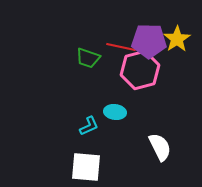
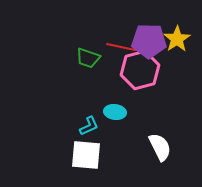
white square: moved 12 px up
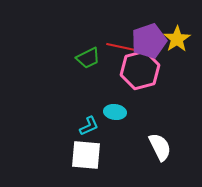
purple pentagon: rotated 20 degrees counterclockwise
green trapezoid: rotated 45 degrees counterclockwise
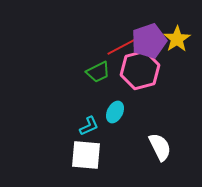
red line: rotated 40 degrees counterclockwise
green trapezoid: moved 10 px right, 14 px down
cyan ellipse: rotated 70 degrees counterclockwise
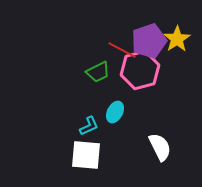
red line: moved 1 px right, 3 px down; rotated 56 degrees clockwise
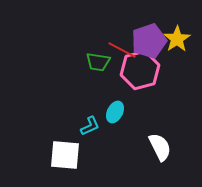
green trapezoid: moved 10 px up; rotated 35 degrees clockwise
cyan L-shape: moved 1 px right
white square: moved 21 px left
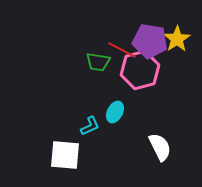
purple pentagon: moved 1 px right; rotated 28 degrees clockwise
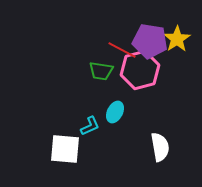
green trapezoid: moved 3 px right, 9 px down
white semicircle: rotated 16 degrees clockwise
white square: moved 6 px up
